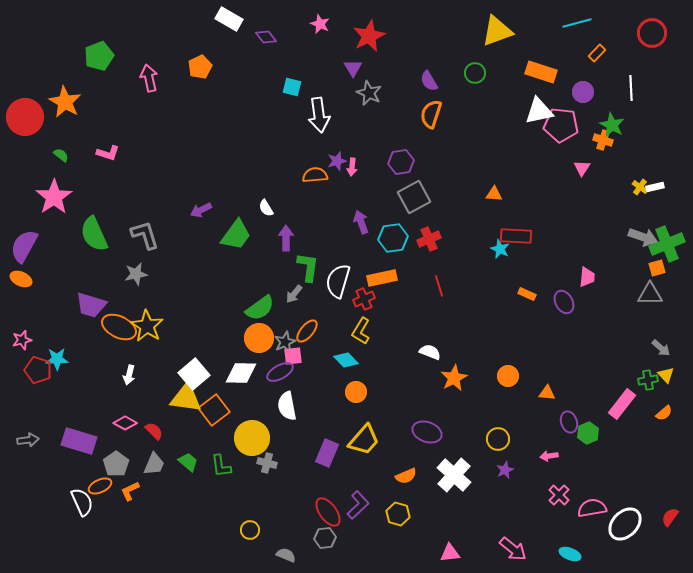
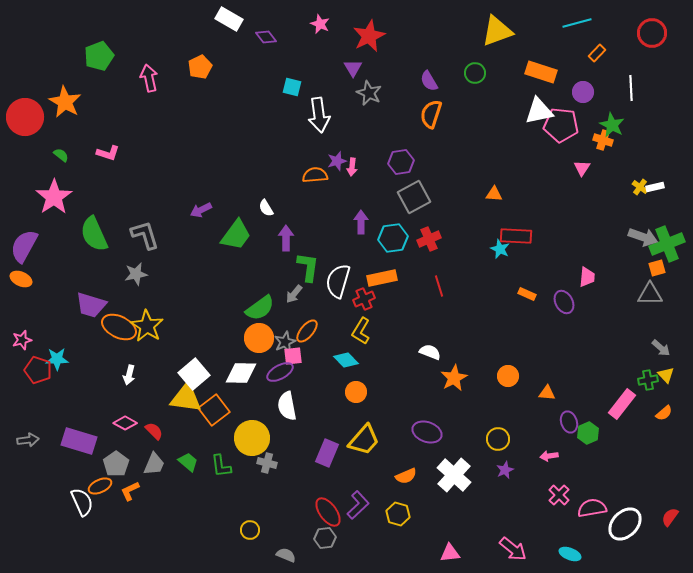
purple arrow at (361, 222): rotated 20 degrees clockwise
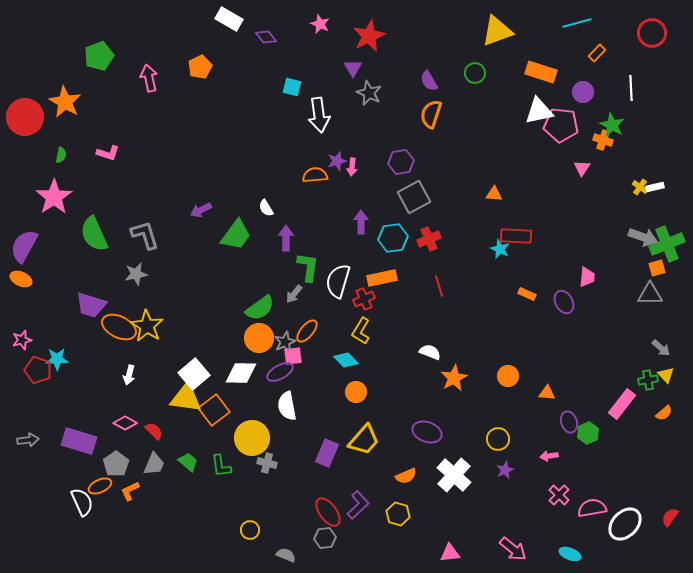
green semicircle at (61, 155): rotated 63 degrees clockwise
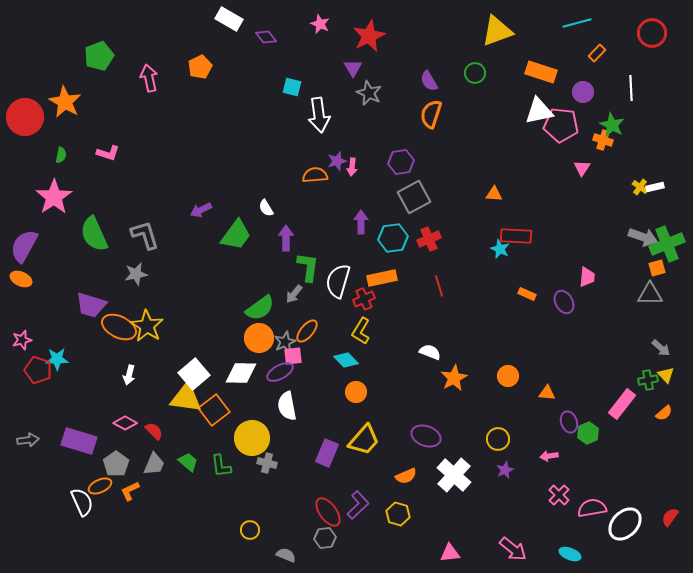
purple ellipse at (427, 432): moved 1 px left, 4 px down
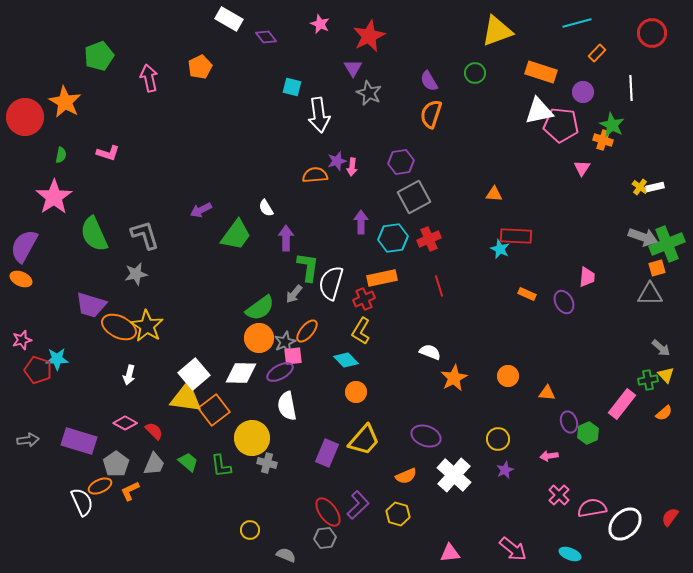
white semicircle at (338, 281): moved 7 px left, 2 px down
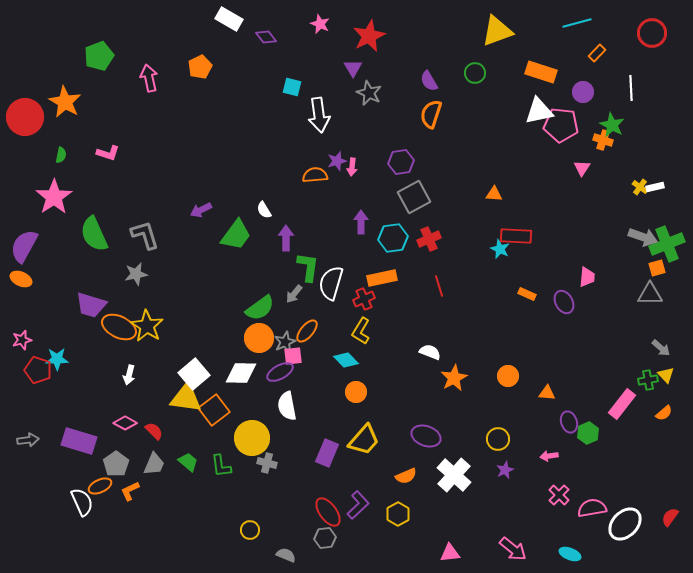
white semicircle at (266, 208): moved 2 px left, 2 px down
yellow hexagon at (398, 514): rotated 15 degrees clockwise
